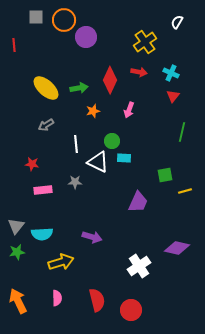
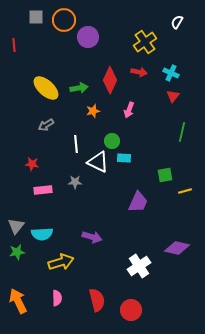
purple circle: moved 2 px right
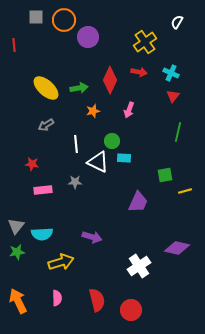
green line: moved 4 px left
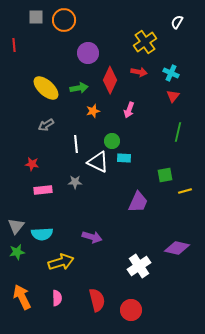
purple circle: moved 16 px down
orange arrow: moved 4 px right, 4 px up
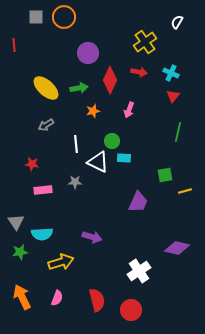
orange circle: moved 3 px up
gray triangle: moved 4 px up; rotated 12 degrees counterclockwise
green star: moved 3 px right
white cross: moved 5 px down
pink semicircle: rotated 21 degrees clockwise
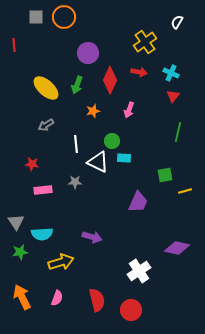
green arrow: moved 2 px left, 3 px up; rotated 120 degrees clockwise
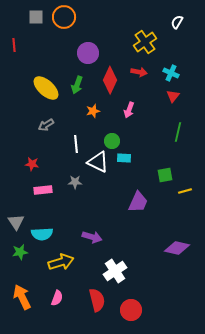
white cross: moved 24 px left
